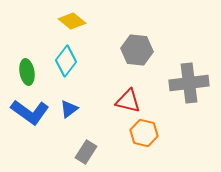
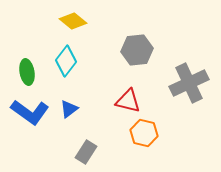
yellow diamond: moved 1 px right
gray hexagon: rotated 12 degrees counterclockwise
gray cross: rotated 18 degrees counterclockwise
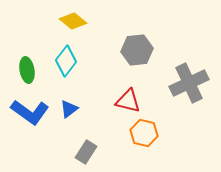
green ellipse: moved 2 px up
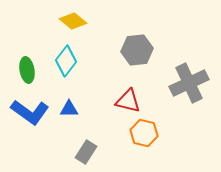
blue triangle: rotated 36 degrees clockwise
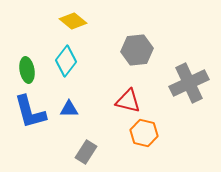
blue L-shape: rotated 39 degrees clockwise
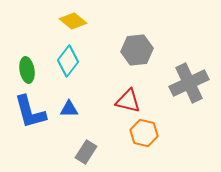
cyan diamond: moved 2 px right
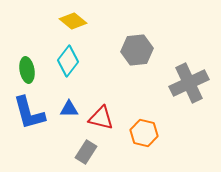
red triangle: moved 27 px left, 17 px down
blue L-shape: moved 1 px left, 1 px down
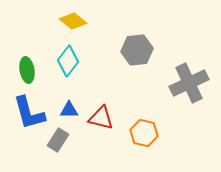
blue triangle: moved 1 px down
gray rectangle: moved 28 px left, 12 px up
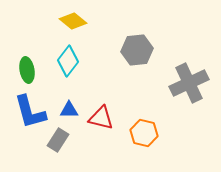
blue L-shape: moved 1 px right, 1 px up
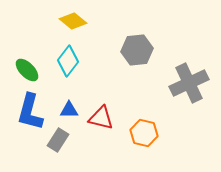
green ellipse: rotated 35 degrees counterclockwise
blue L-shape: rotated 30 degrees clockwise
